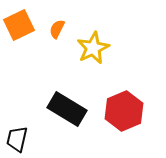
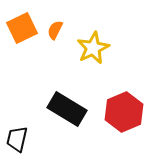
orange square: moved 3 px right, 3 px down
orange semicircle: moved 2 px left, 1 px down
red hexagon: moved 1 px down
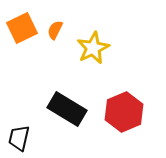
black trapezoid: moved 2 px right, 1 px up
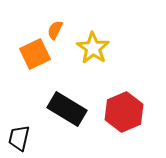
orange square: moved 13 px right, 26 px down
yellow star: rotated 12 degrees counterclockwise
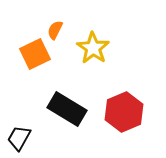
black trapezoid: rotated 16 degrees clockwise
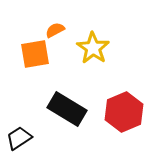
orange semicircle: rotated 36 degrees clockwise
orange square: rotated 16 degrees clockwise
black trapezoid: rotated 28 degrees clockwise
